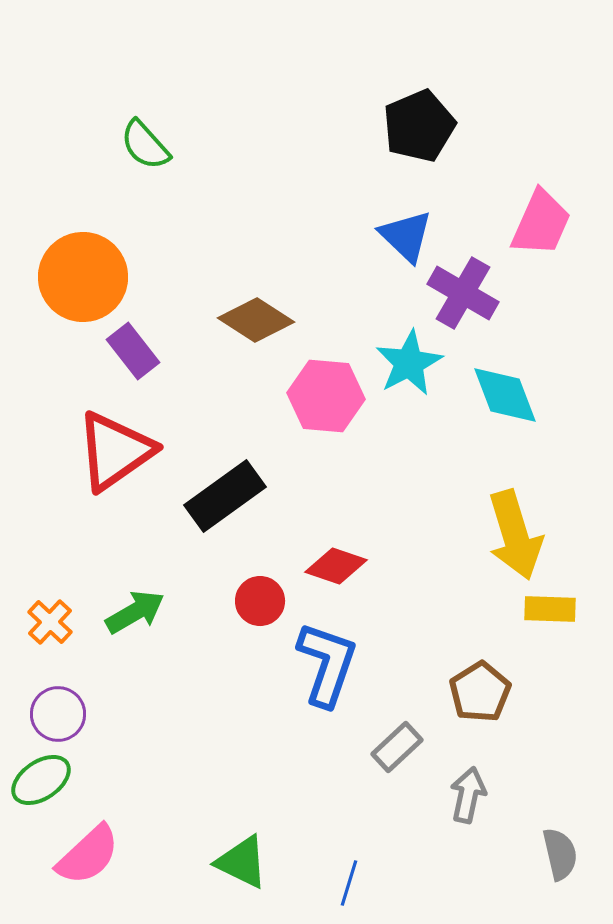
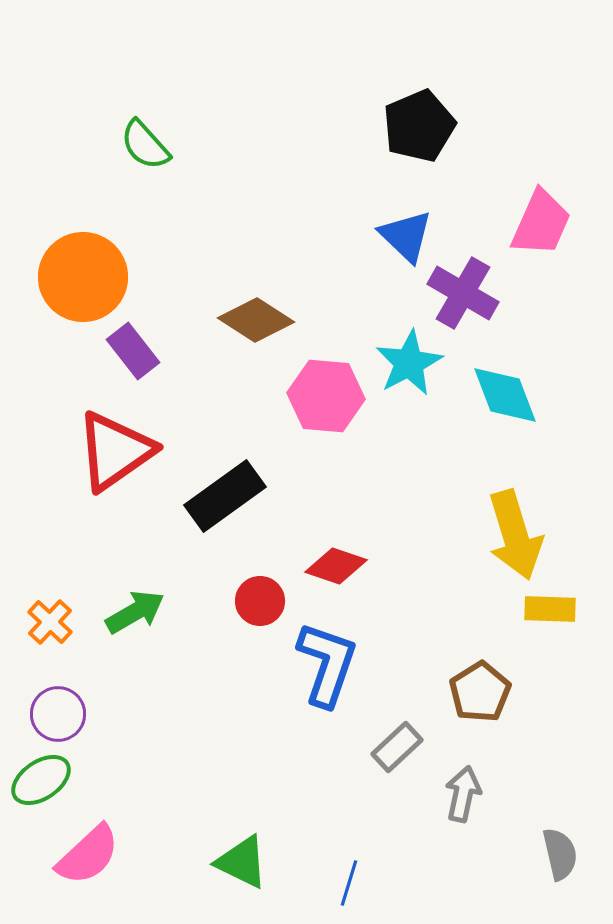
gray arrow: moved 5 px left, 1 px up
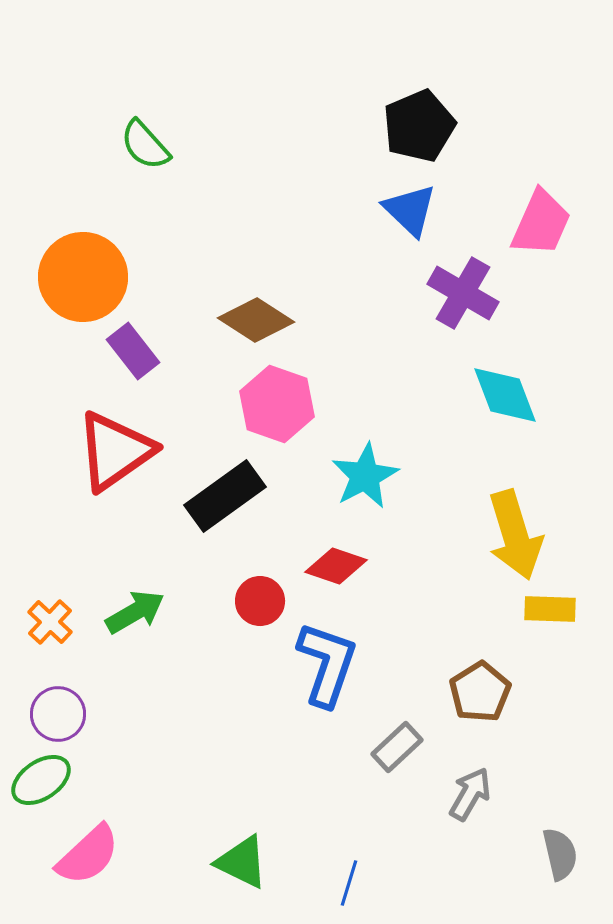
blue triangle: moved 4 px right, 26 px up
cyan star: moved 44 px left, 113 px down
pink hexagon: moved 49 px left, 8 px down; rotated 14 degrees clockwise
gray arrow: moved 7 px right; rotated 18 degrees clockwise
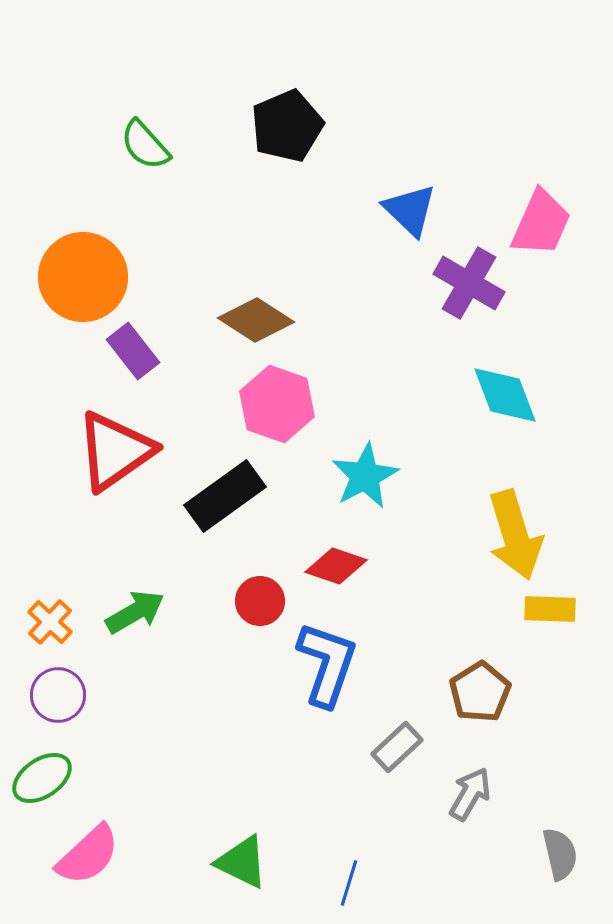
black pentagon: moved 132 px left
purple cross: moved 6 px right, 10 px up
purple circle: moved 19 px up
green ellipse: moved 1 px right, 2 px up
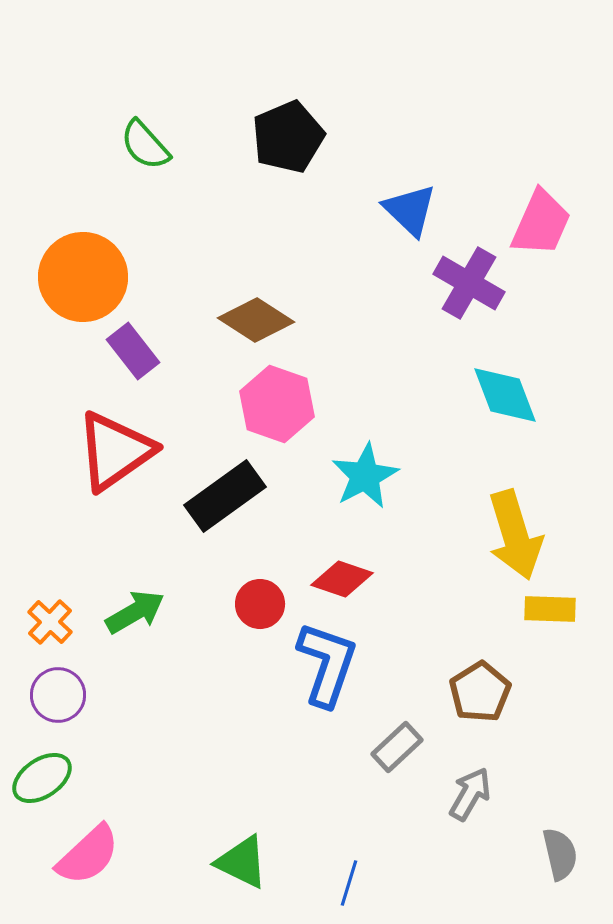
black pentagon: moved 1 px right, 11 px down
red diamond: moved 6 px right, 13 px down
red circle: moved 3 px down
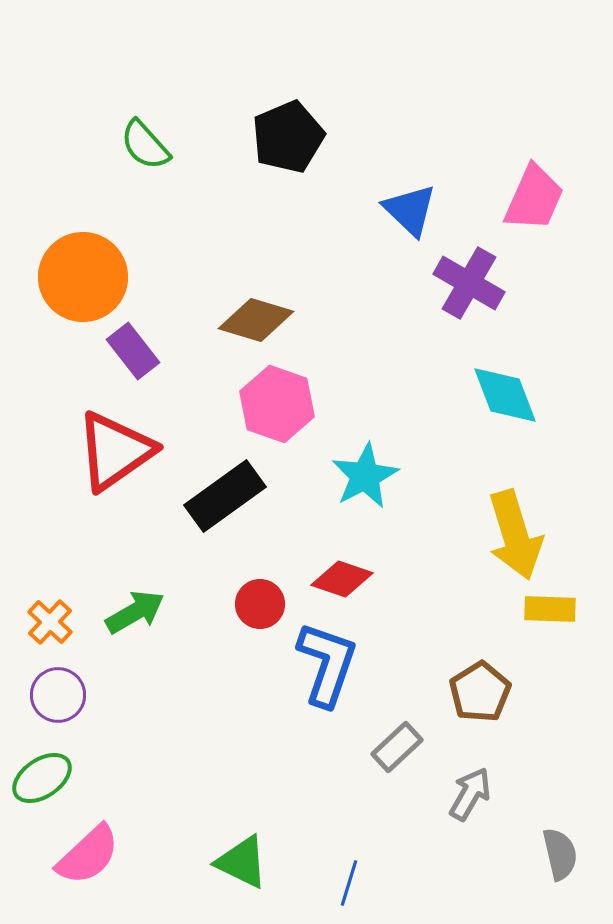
pink trapezoid: moved 7 px left, 25 px up
brown diamond: rotated 16 degrees counterclockwise
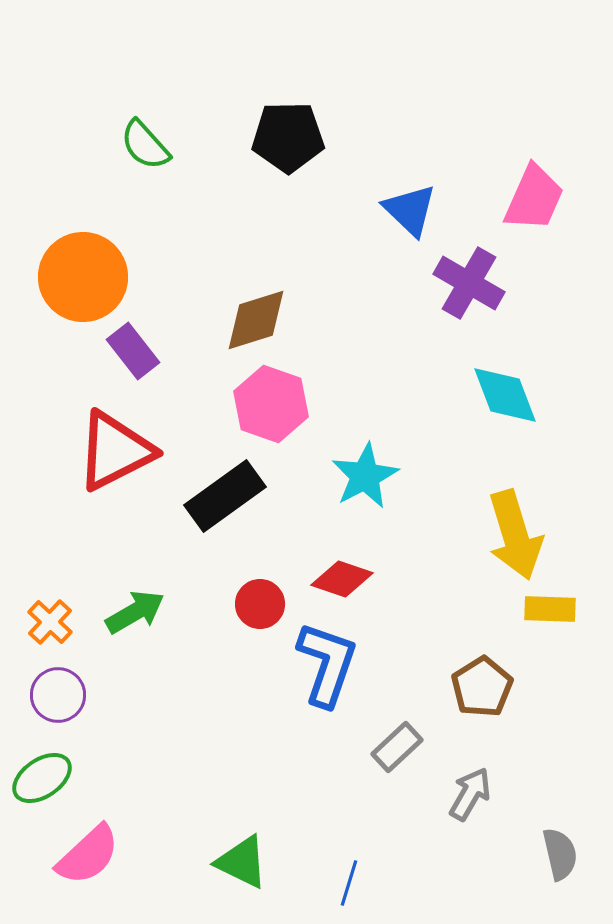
black pentagon: rotated 22 degrees clockwise
brown diamond: rotated 34 degrees counterclockwise
pink hexagon: moved 6 px left
red triangle: rotated 8 degrees clockwise
brown pentagon: moved 2 px right, 5 px up
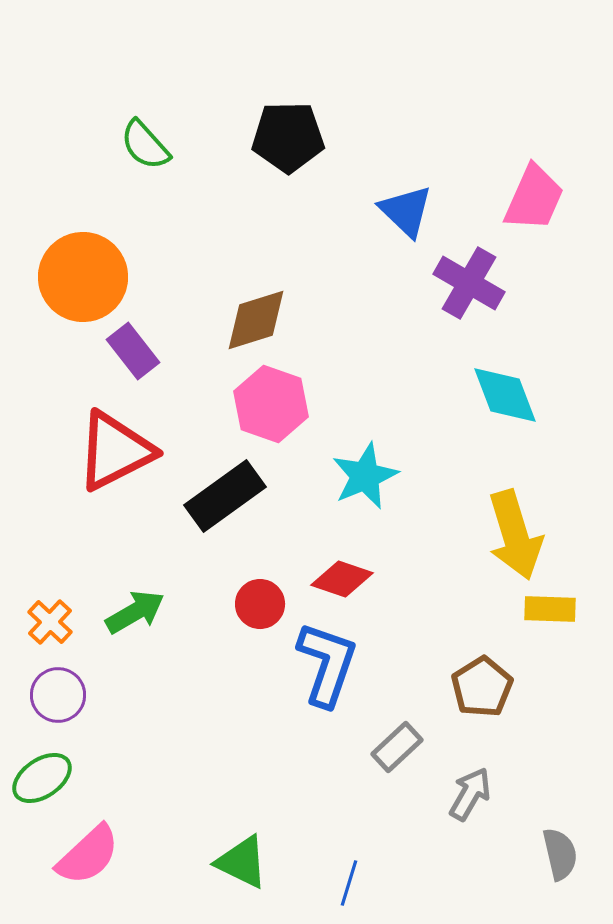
blue triangle: moved 4 px left, 1 px down
cyan star: rotated 4 degrees clockwise
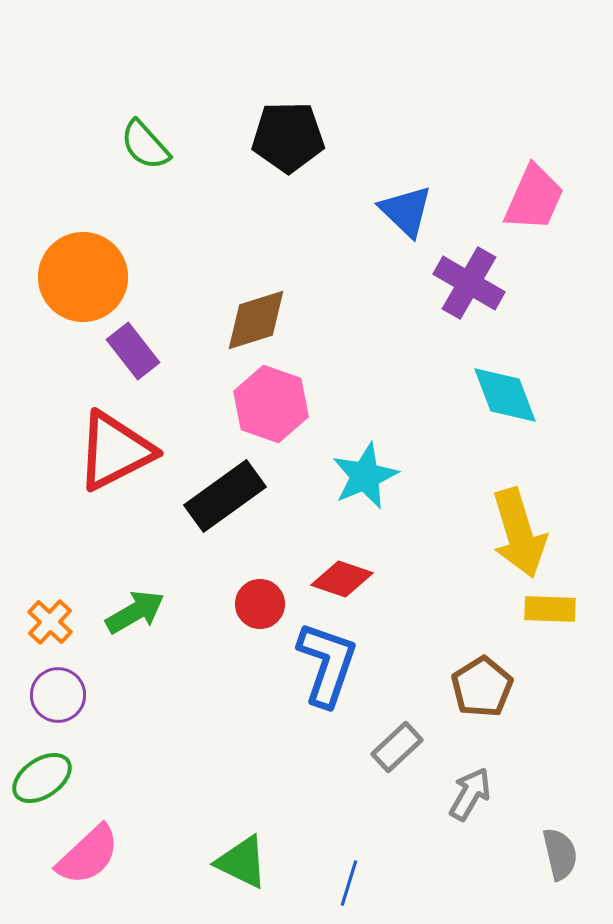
yellow arrow: moved 4 px right, 2 px up
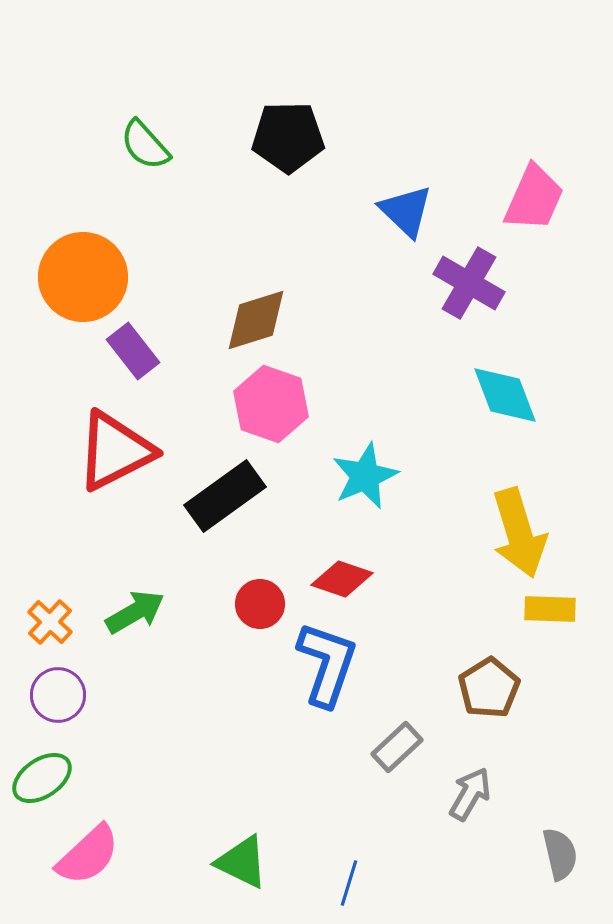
brown pentagon: moved 7 px right, 1 px down
